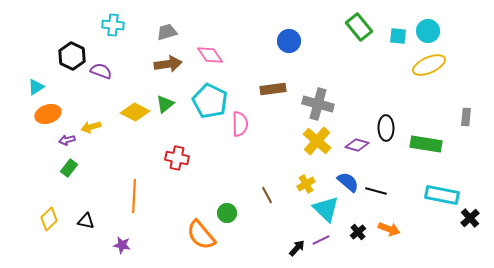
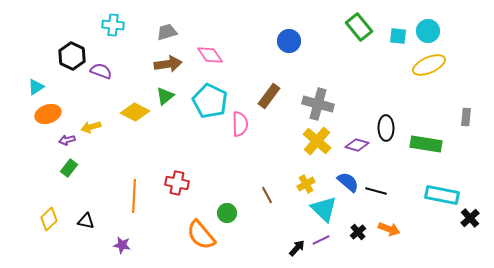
brown rectangle at (273, 89): moved 4 px left, 7 px down; rotated 45 degrees counterclockwise
green triangle at (165, 104): moved 8 px up
red cross at (177, 158): moved 25 px down
cyan triangle at (326, 209): moved 2 px left
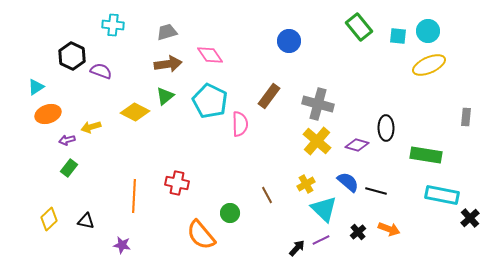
green rectangle at (426, 144): moved 11 px down
green circle at (227, 213): moved 3 px right
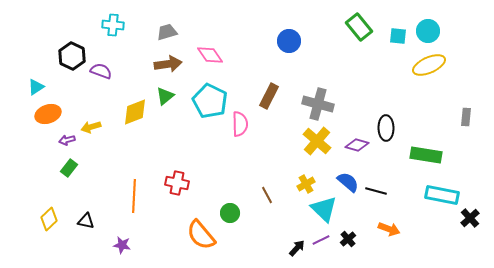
brown rectangle at (269, 96): rotated 10 degrees counterclockwise
yellow diamond at (135, 112): rotated 48 degrees counterclockwise
black cross at (358, 232): moved 10 px left, 7 px down
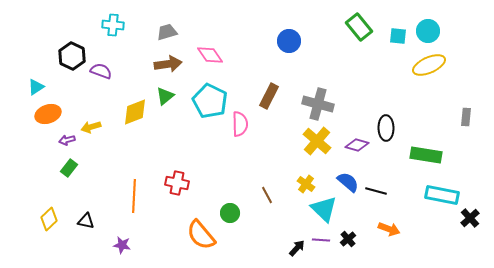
yellow cross at (306, 184): rotated 24 degrees counterclockwise
purple line at (321, 240): rotated 30 degrees clockwise
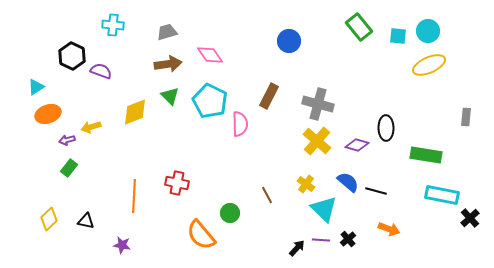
green triangle at (165, 96): moved 5 px right; rotated 36 degrees counterclockwise
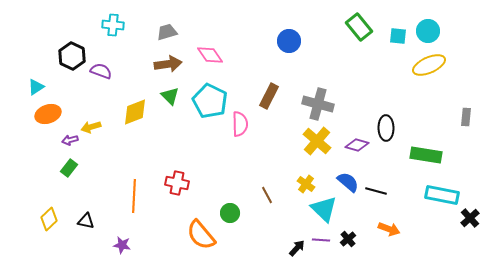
purple arrow at (67, 140): moved 3 px right
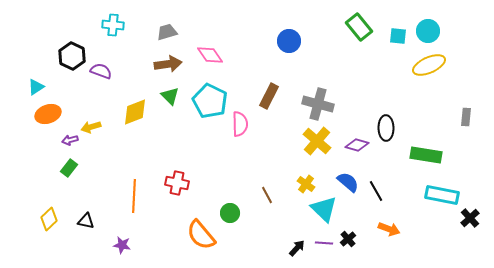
black line at (376, 191): rotated 45 degrees clockwise
purple line at (321, 240): moved 3 px right, 3 px down
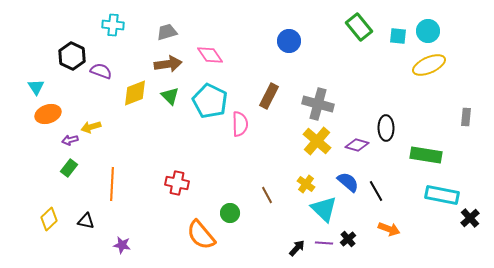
cyan triangle at (36, 87): rotated 30 degrees counterclockwise
yellow diamond at (135, 112): moved 19 px up
orange line at (134, 196): moved 22 px left, 12 px up
